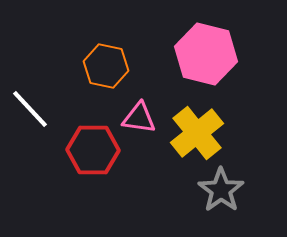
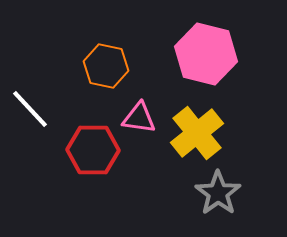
gray star: moved 3 px left, 3 px down
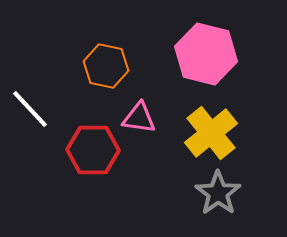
yellow cross: moved 14 px right
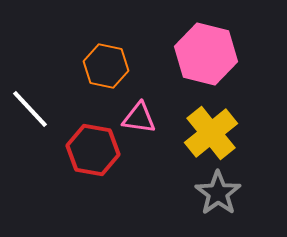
red hexagon: rotated 9 degrees clockwise
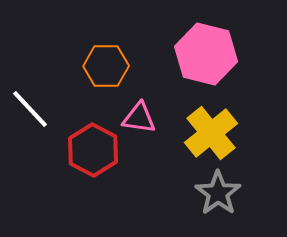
orange hexagon: rotated 12 degrees counterclockwise
red hexagon: rotated 18 degrees clockwise
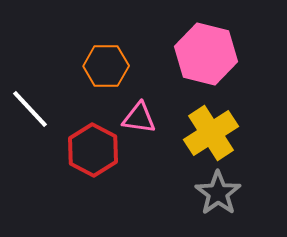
yellow cross: rotated 6 degrees clockwise
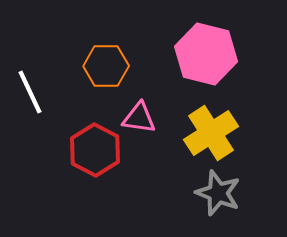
white line: moved 17 px up; rotated 18 degrees clockwise
red hexagon: moved 2 px right
gray star: rotated 15 degrees counterclockwise
